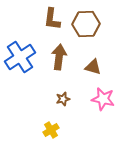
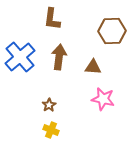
brown hexagon: moved 26 px right, 7 px down
blue cross: rotated 8 degrees counterclockwise
brown triangle: rotated 12 degrees counterclockwise
brown star: moved 14 px left, 6 px down; rotated 16 degrees counterclockwise
yellow cross: rotated 35 degrees counterclockwise
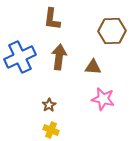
blue cross: rotated 16 degrees clockwise
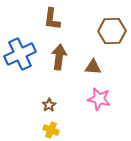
blue cross: moved 3 px up
pink star: moved 4 px left
